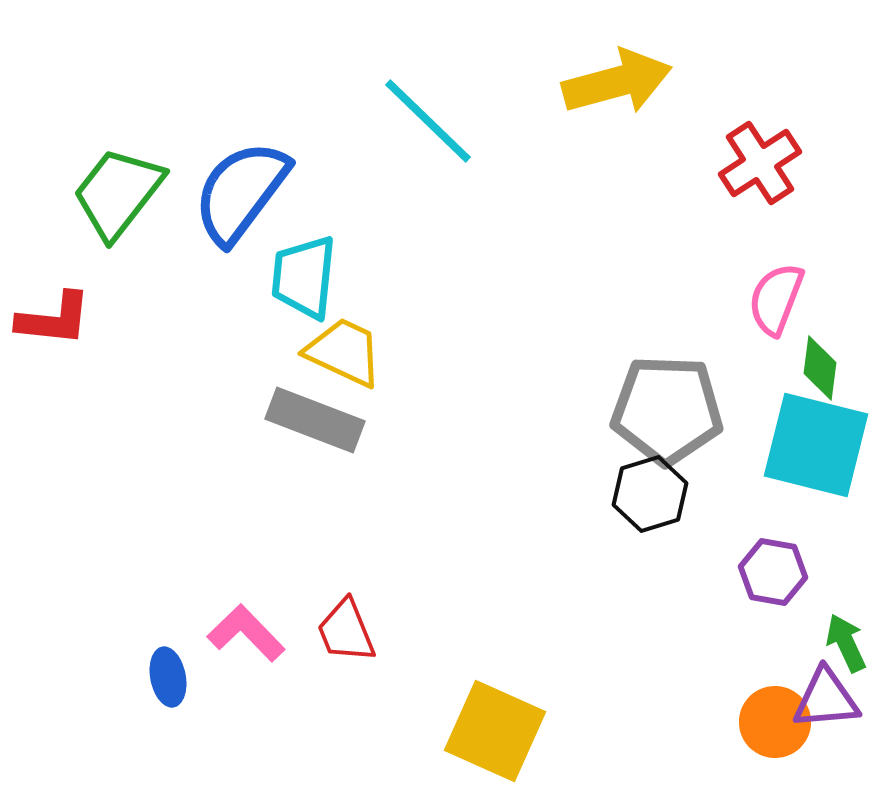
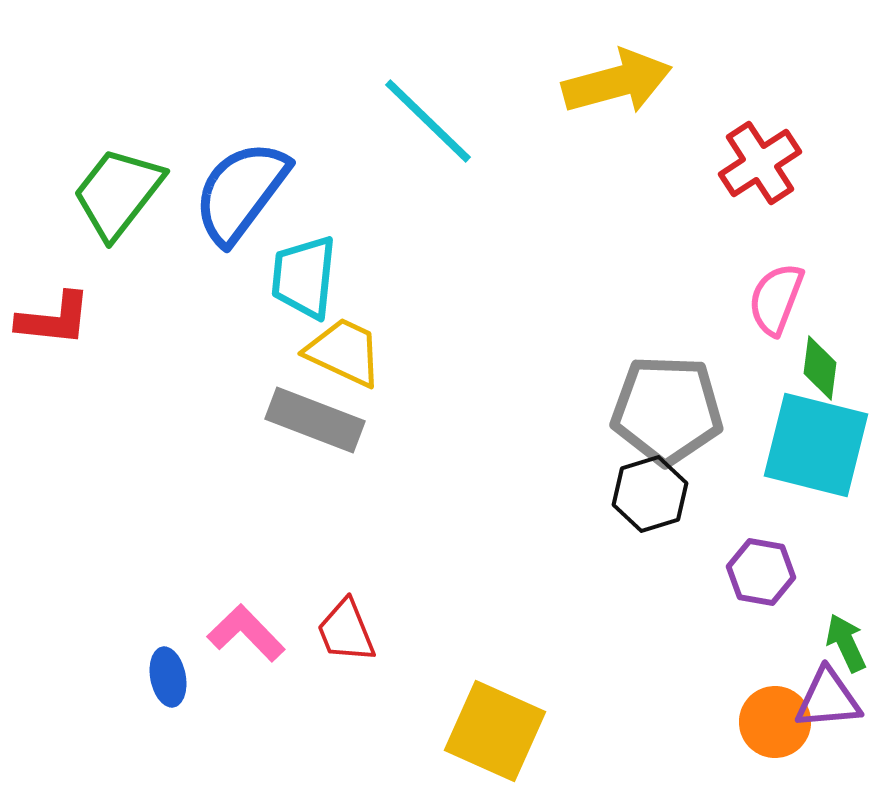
purple hexagon: moved 12 px left
purple triangle: moved 2 px right
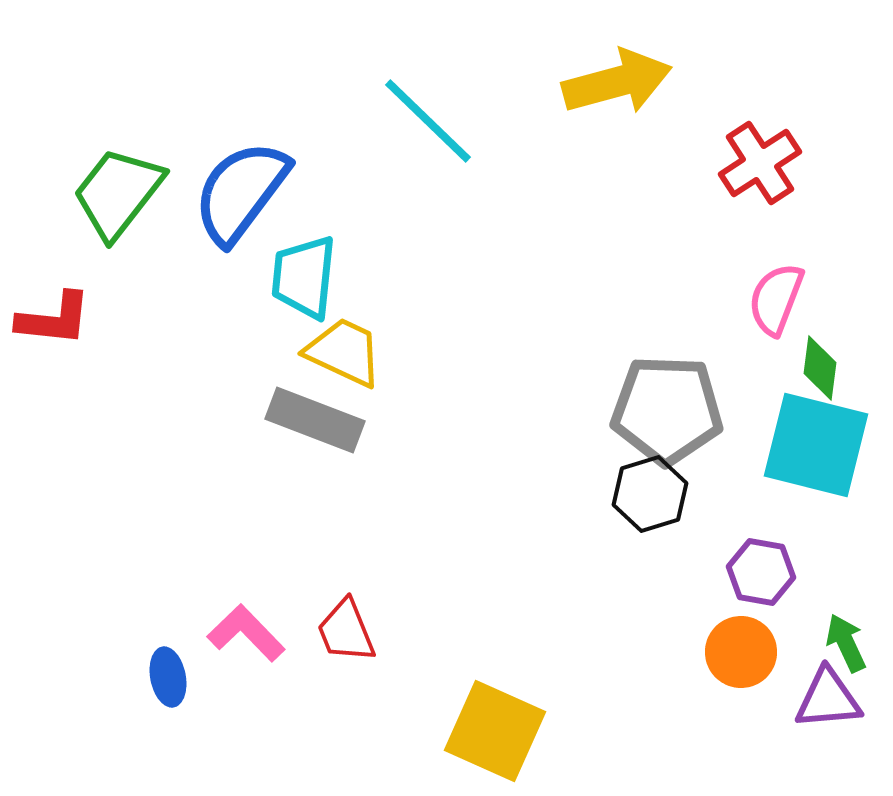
orange circle: moved 34 px left, 70 px up
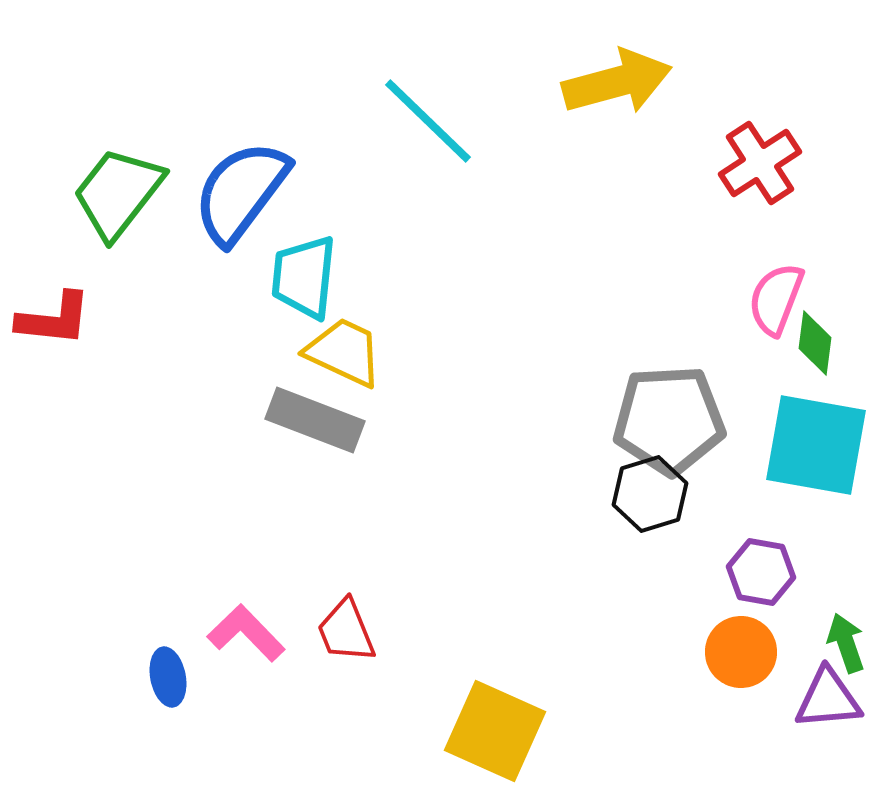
green diamond: moved 5 px left, 25 px up
gray pentagon: moved 2 px right, 10 px down; rotated 5 degrees counterclockwise
cyan square: rotated 4 degrees counterclockwise
green arrow: rotated 6 degrees clockwise
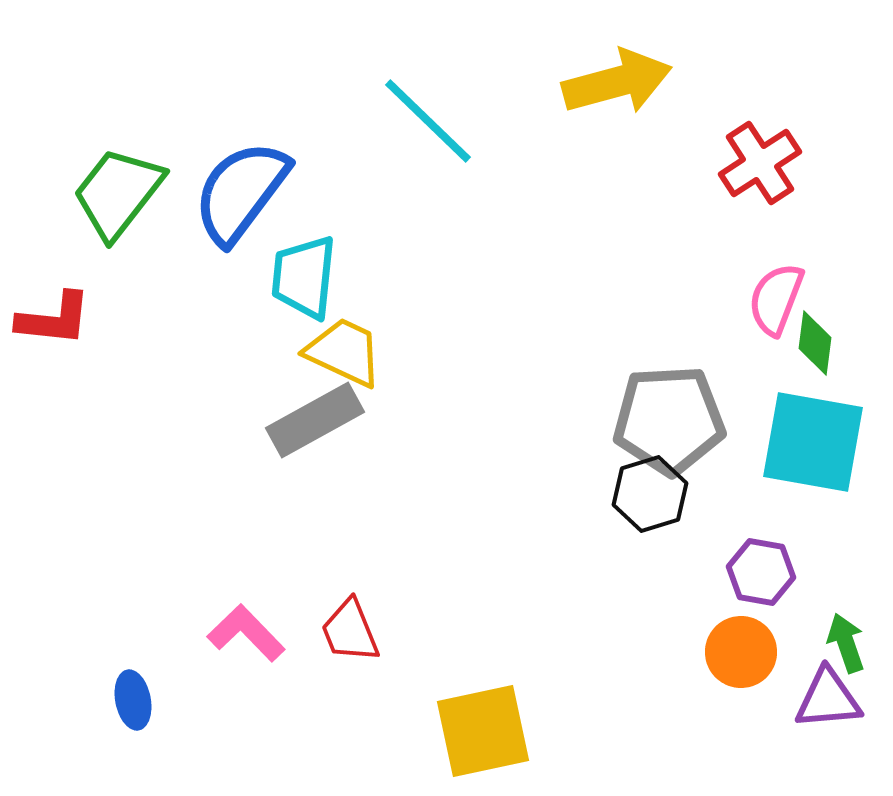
gray rectangle: rotated 50 degrees counterclockwise
cyan square: moved 3 px left, 3 px up
red trapezoid: moved 4 px right
blue ellipse: moved 35 px left, 23 px down
yellow square: moved 12 px left; rotated 36 degrees counterclockwise
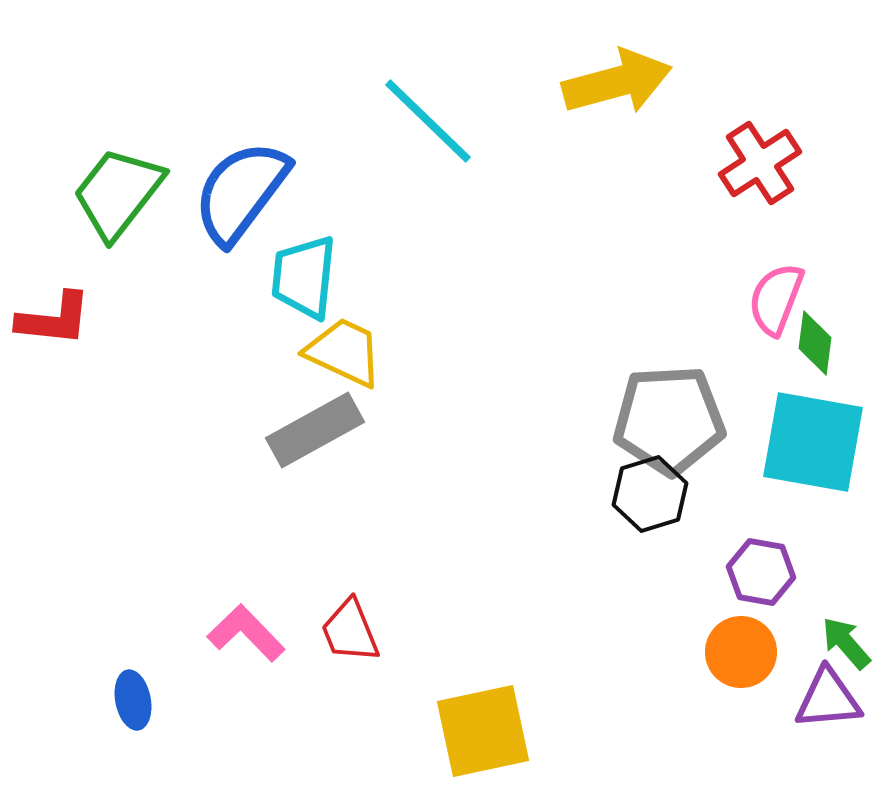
gray rectangle: moved 10 px down
green arrow: rotated 22 degrees counterclockwise
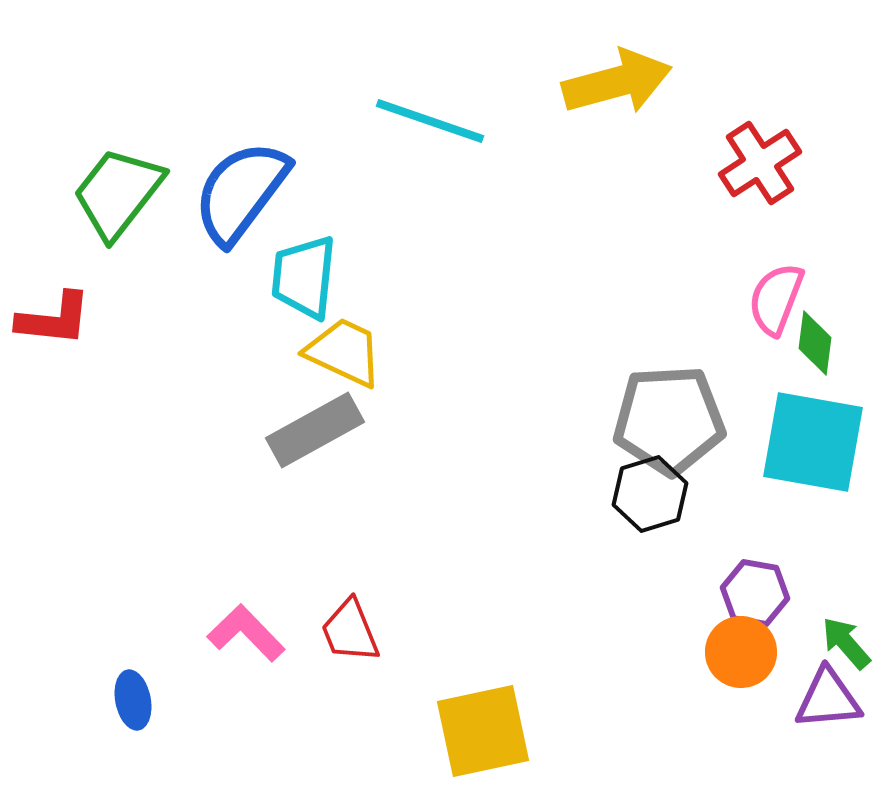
cyan line: moved 2 px right; rotated 25 degrees counterclockwise
purple hexagon: moved 6 px left, 21 px down
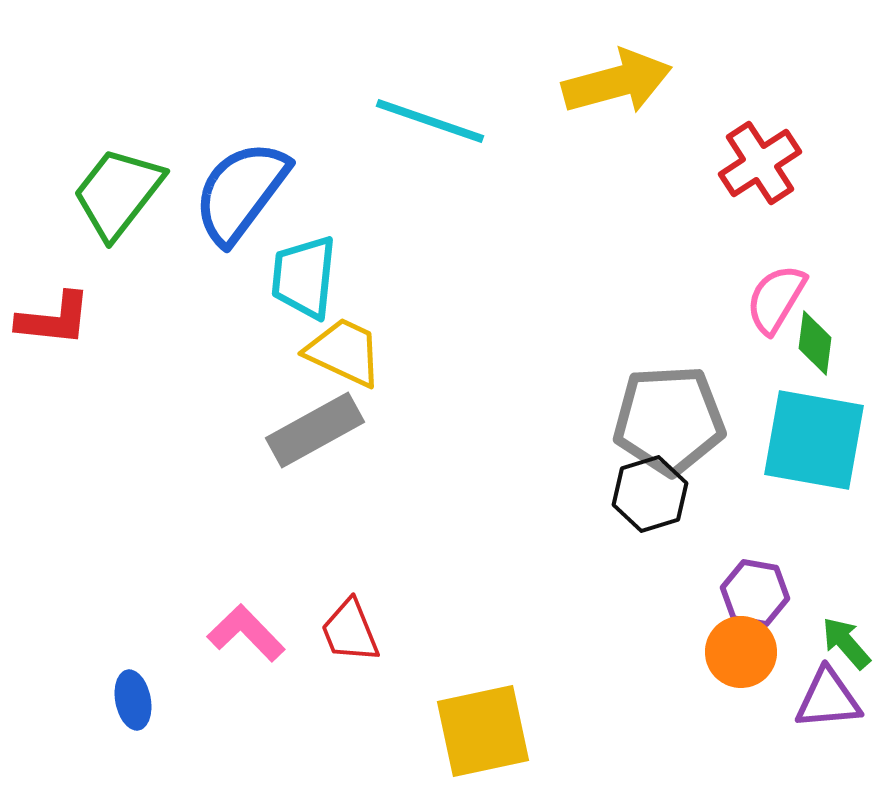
pink semicircle: rotated 10 degrees clockwise
cyan square: moved 1 px right, 2 px up
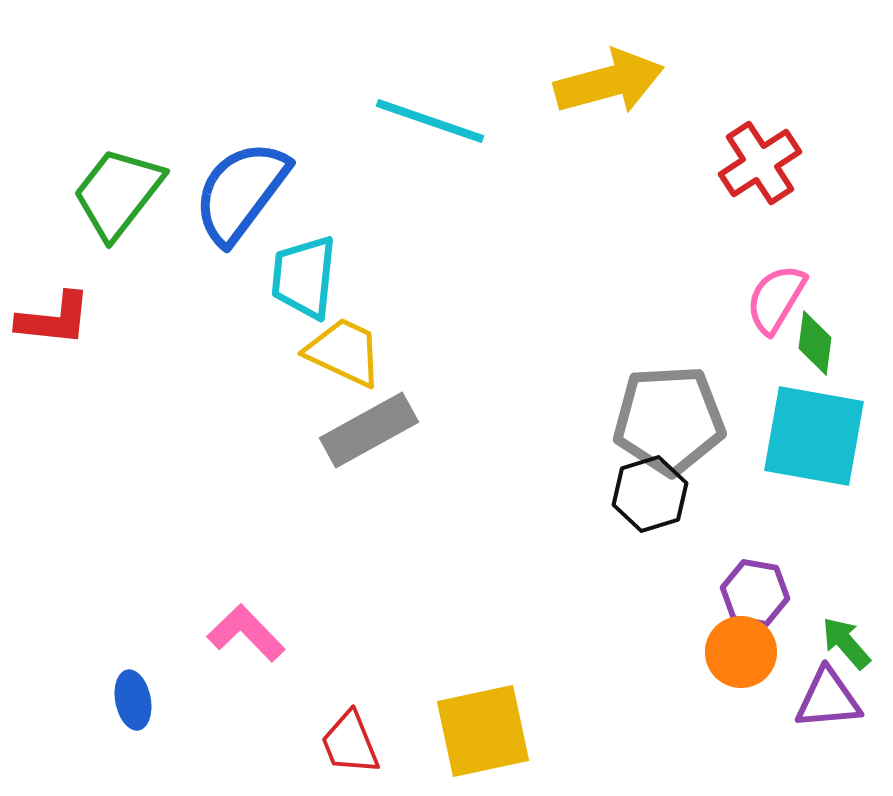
yellow arrow: moved 8 px left
gray rectangle: moved 54 px right
cyan square: moved 4 px up
red trapezoid: moved 112 px down
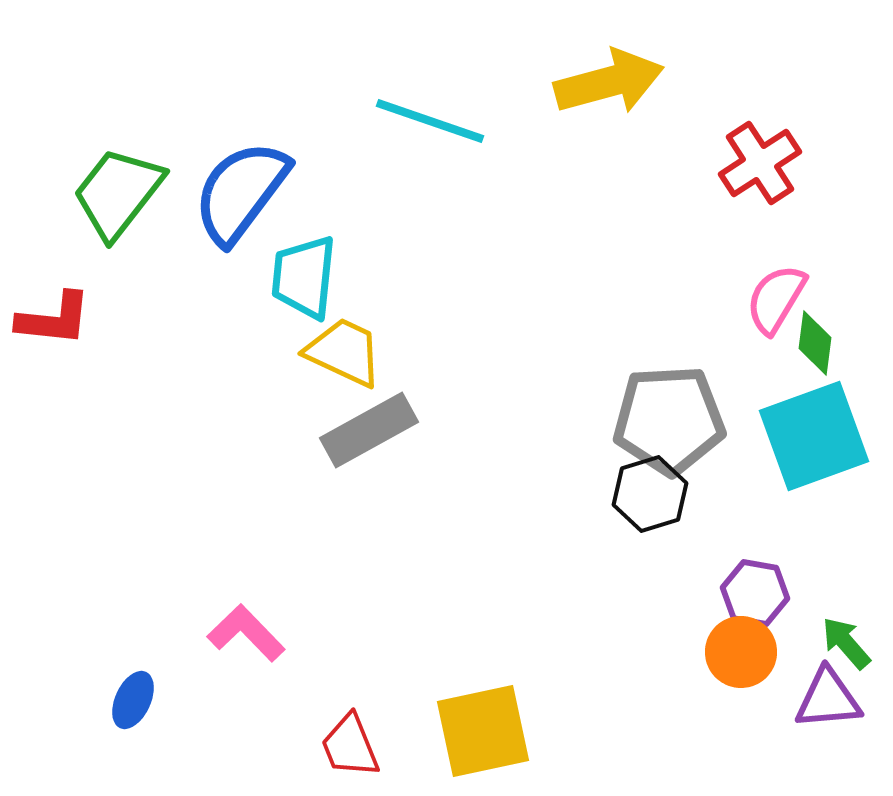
cyan square: rotated 30 degrees counterclockwise
blue ellipse: rotated 36 degrees clockwise
red trapezoid: moved 3 px down
